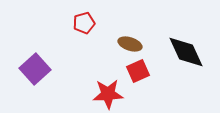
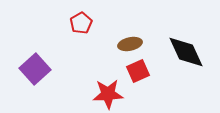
red pentagon: moved 3 px left; rotated 15 degrees counterclockwise
brown ellipse: rotated 30 degrees counterclockwise
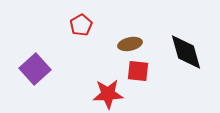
red pentagon: moved 2 px down
black diamond: rotated 9 degrees clockwise
red square: rotated 30 degrees clockwise
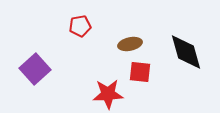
red pentagon: moved 1 px left, 1 px down; rotated 20 degrees clockwise
red square: moved 2 px right, 1 px down
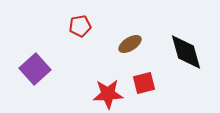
brown ellipse: rotated 20 degrees counterclockwise
red square: moved 4 px right, 11 px down; rotated 20 degrees counterclockwise
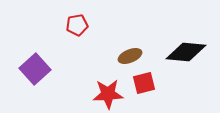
red pentagon: moved 3 px left, 1 px up
brown ellipse: moved 12 px down; rotated 10 degrees clockwise
black diamond: rotated 69 degrees counterclockwise
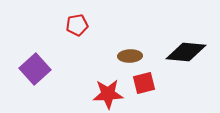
brown ellipse: rotated 20 degrees clockwise
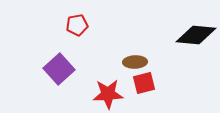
black diamond: moved 10 px right, 17 px up
brown ellipse: moved 5 px right, 6 px down
purple square: moved 24 px right
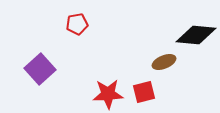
red pentagon: moved 1 px up
brown ellipse: moved 29 px right; rotated 20 degrees counterclockwise
purple square: moved 19 px left
red square: moved 9 px down
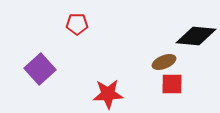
red pentagon: rotated 10 degrees clockwise
black diamond: moved 1 px down
red square: moved 28 px right, 8 px up; rotated 15 degrees clockwise
